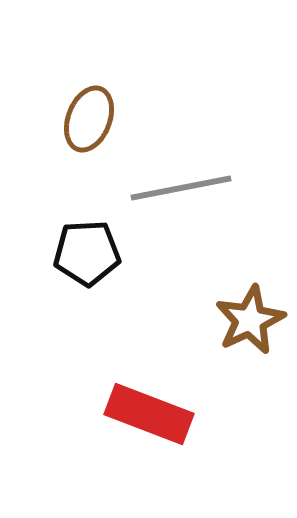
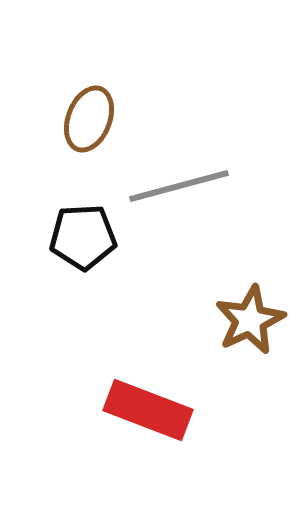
gray line: moved 2 px left, 2 px up; rotated 4 degrees counterclockwise
black pentagon: moved 4 px left, 16 px up
red rectangle: moved 1 px left, 4 px up
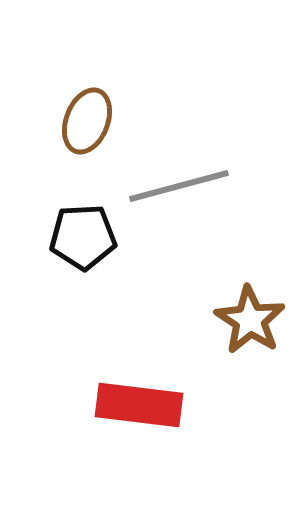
brown ellipse: moved 2 px left, 2 px down
brown star: rotated 14 degrees counterclockwise
red rectangle: moved 9 px left, 5 px up; rotated 14 degrees counterclockwise
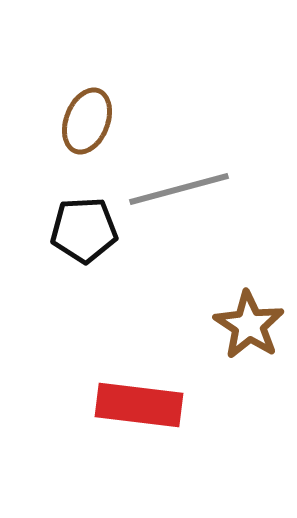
gray line: moved 3 px down
black pentagon: moved 1 px right, 7 px up
brown star: moved 1 px left, 5 px down
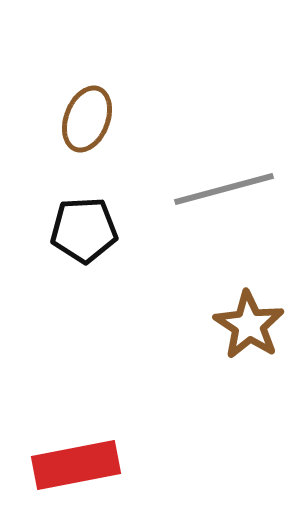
brown ellipse: moved 2 px up
gray line: moved 45 px right
red rectangle: moved 63 px left, 60 px down; rotated 18 degrees counterclockwise
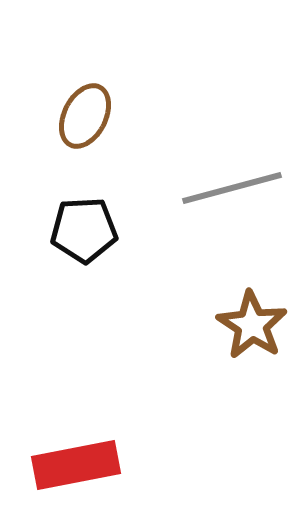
brown ellipse: moved 2 px left, 3 px up; rotated 6 degrees clockwise
gray line: moved 8 px right, 1 px up
brown star: moved 3 px right
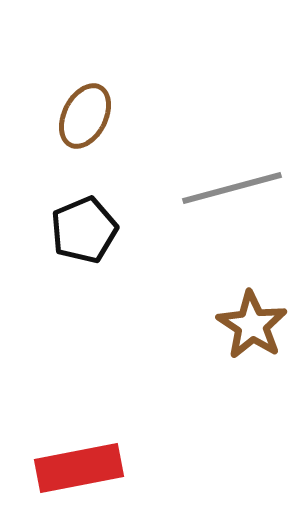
black pentagon: rotated 20 degrees counterclockwise
red rectangle: moved 3 px right, 3 px down
